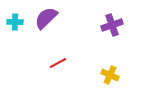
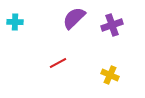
purple semicircle: moved 28 px right
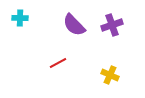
purple semicircle: moved 7 px down; rotated 90 degrees counterclockwise
cyan cross: moved 5 px right, 4 px up
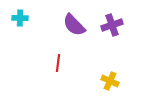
red line: rotated 54 degrees counterclockwise
yellow cross: moved 6 px down
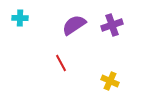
purple semicircle: rotated 100 degrees clockwise
red line: moved 3 px right; rotated 36 degrees counterclockwise
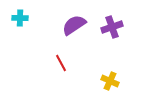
purple cross: moved 2 px down
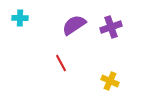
purple cross: moved 1 px left
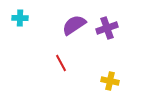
purple cross: moved 4 px left, 1 px down
yellow cross: rotated 12 degrees counterclockwise
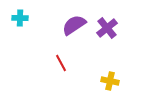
purple cross: rotated 20 degrees counterclockwise
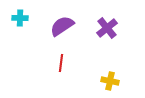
purple semicircle: moved 12 px left, 1 px down
red line: rotated 36 degrees clockwise
